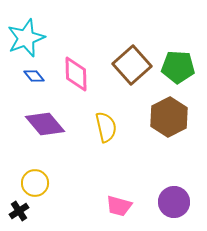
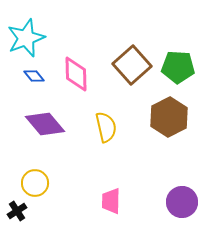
purple circle: moved 8 px right
pink trapezoid: moved 8 px left, 5 px up; rotated 76 degrees clockwise
black cross: moved 2 px left
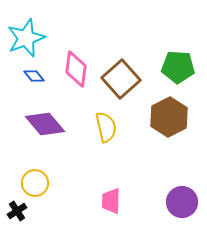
brown square: moved 11 px left, 14 px down
pink diamond: moved 5 px up; rotated 9 degrees clockwise
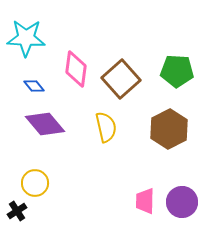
cyan star: rotated 24 degrees clockwise
green pentagon: moved 1 px left, 4 px down
blue diamond: moved 10 px down
brown hexagon: moved 12 px down
pink trapezoid: moved 34 px right
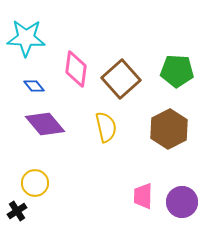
pink trapezoid: moved 2 px left, 5 px up
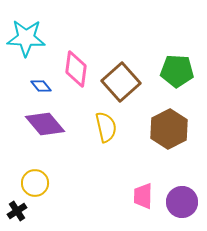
brown square: moved 3 px down
blue diamond: moved 7 px right
